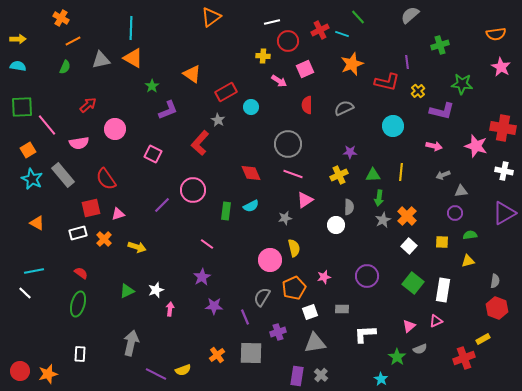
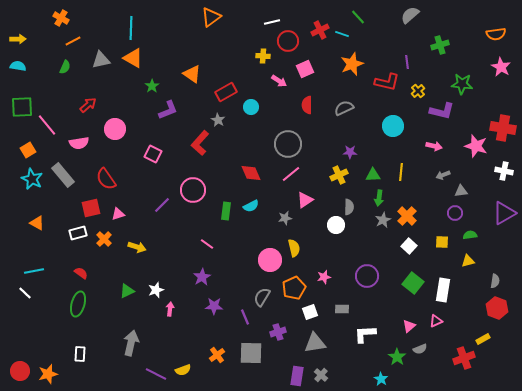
pink line at (293, 174): moved 2 px left; rotated 60 degrees counterclockwise
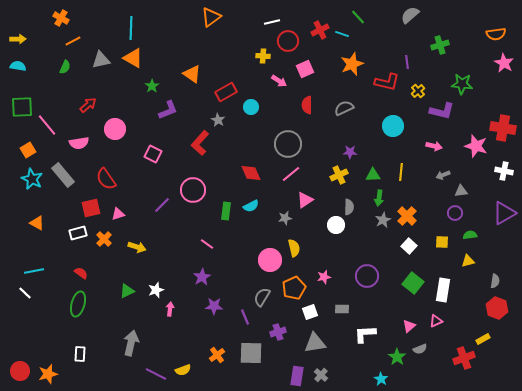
pink star at (501, 67): moved 3 px right, 4 px up
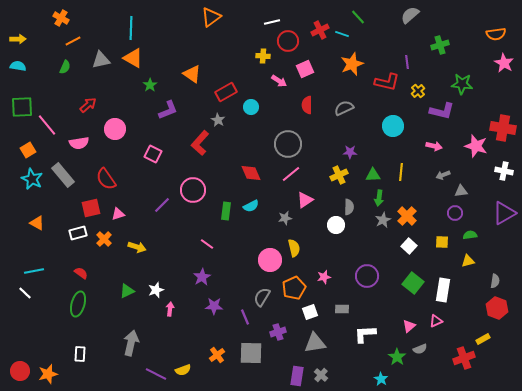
green star at (152, 86): moved 2 px left, 1 px up
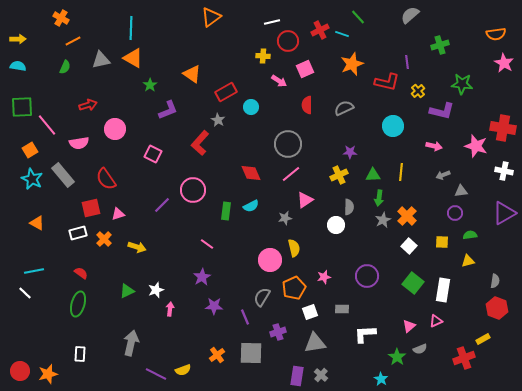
red arrow at (88, 105): rotated 24 degrees clockwise
orange square at (28, 150): moved 2 px right
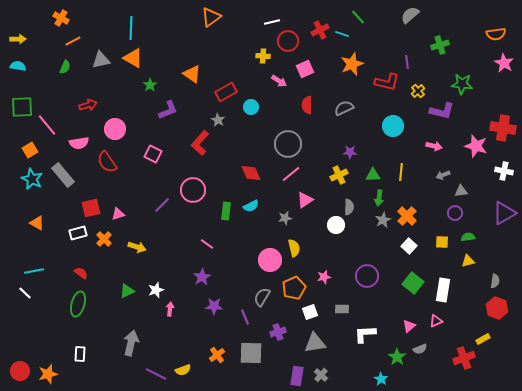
red semicircle at (106, 179): moved 1 px right, 17 px up
green semicircle at (470, 235): moved 2 px left, 2 px down
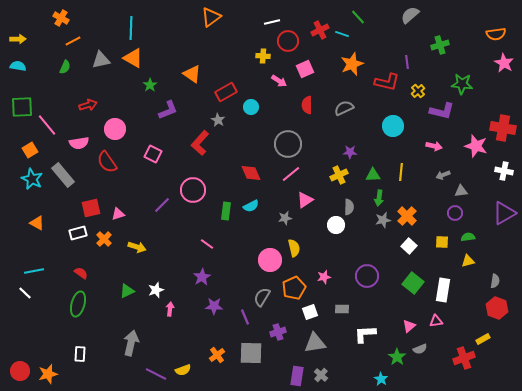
gray star at (383, 220): rotated 14 degrees clockwise
pink triangle at (436, 321): rotated 16 degrees clockwise
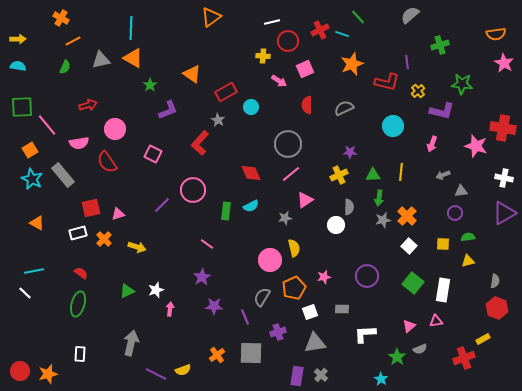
pink arrow at (434, 146): moved 2 px left, 2 px up; rotated 98 degrees clockwise
white cross at (504, 171): moved 7 px down
yellow square at (442, 242): moved 1 px right, 2 px down
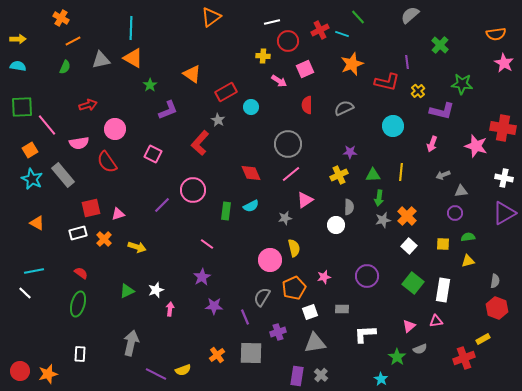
green cross at (440, 45): rotated 30 degrees counterclockwise
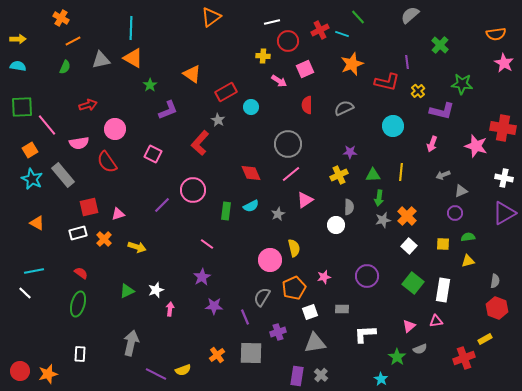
gray triangle at (461, 191): rotated 16 degrees counterclockwise
red square at (91, 208): moved 2 px left, 1 px up
gray star at (285, 218): moved 7 px left, 4 px up; rotated 16 degrees counterclockwise
yellow rectangle at (483, 339): moved 2 px right
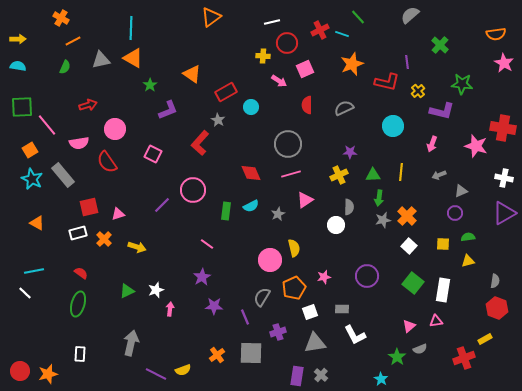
red circle at (288, 41): moved 1 px left, 2 px down
pink line at (291, 174): rotated 24 degrees clockwise
gray arrow at (443, 175): moved 4 px left
white L-shape at (365, 334): moved 10 px left, 1 px down; rotated 115 degrees counterclockwise
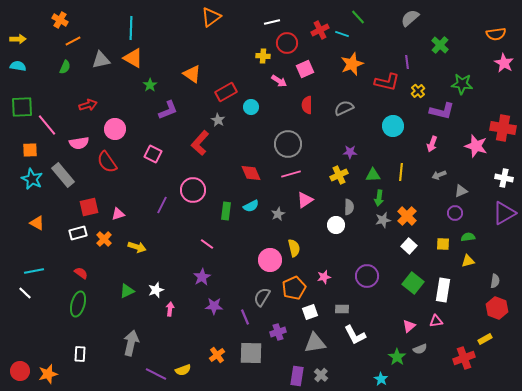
gray semicircle at (410, 15): moved 3 px down
orange cross at (61, 18): moved 1 px left, 2 px down
orange square at (30, 150): rotated 28 degrees clockwise
purple line at (162, 205): rotated 18 degrees counterclockwise
